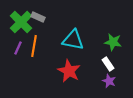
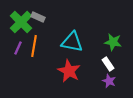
cyan triangle: moved 1 px left, 2 px down
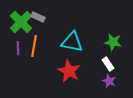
purple line: rotated 24 degrees counterclockwise
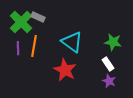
cyan triangle: rotated 25 degrees clockwise
red star: moved 4 px left, 1 px up
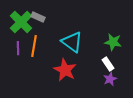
purple star: moved 1 px right, 2 px up; rotated 24 degrees clockwise
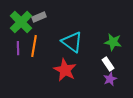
gray rectangle: moved 1 px right; rotated 48 degrees counterclockwise
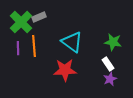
orange line: rotated 15 degrees counterclockwise
red star: rotated 30 degrees counterclockwise
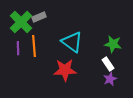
green star: moved 2 px down
